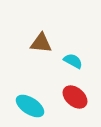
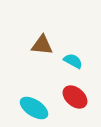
brown triangle: moved 1 px right, 2 px down
cyan ellipse: moved 4 px right, 2 px down
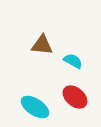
cyan ellipse: moved 1 px right, 1 px up
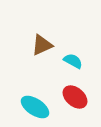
brown triangle: rotated 30 degrees counterclockwise
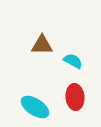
brown triangle: rotated 25 degrees clockwise
red ellipse: rotated 45 degrees clockwise
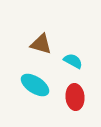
brown triangle: moved 1 px left, 1 px up; rotated 15 degrees clockwise
cyan ellipse: moved 22 px up
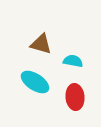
cyan semicircle: rotated 18 degrees counterclockwise
cyan ellipse: moved 3 px up
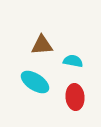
brown triangle: moved 1 px right, 1 px down; rotated 20 degrees counterclockwise
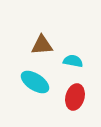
red ellipse: rotated 20 degrees clockwise
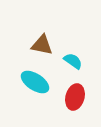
brown triangle: rotated 15 degrees clockwise
cyan semicircle: rotated 24 degrees clockwise
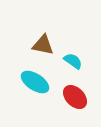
brown triangle: moved 1 px right
red ellipse: rotated 60 degrees counterclockwise
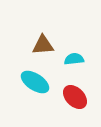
brown triangle: rotated 15 degrees counterclockwise
cyan semicircle: moved 1 px right, 2 px up; rotated 42 degrees counterclockwise
